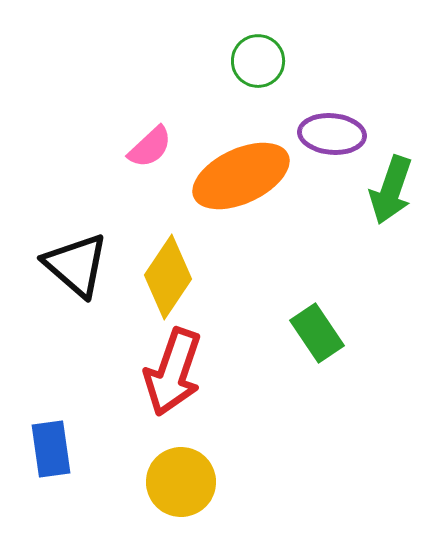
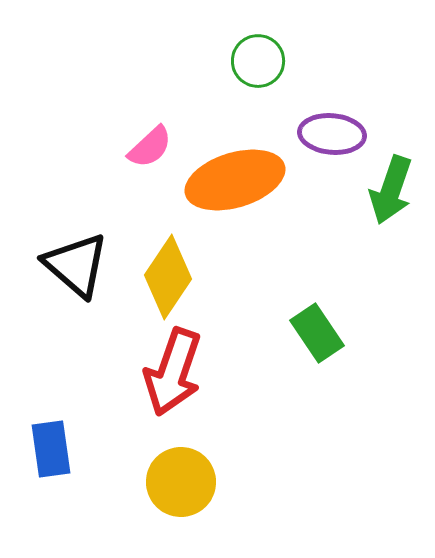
orange ellipse: moved 6 px left, 4 px down; rotated 8 degrees clockwise
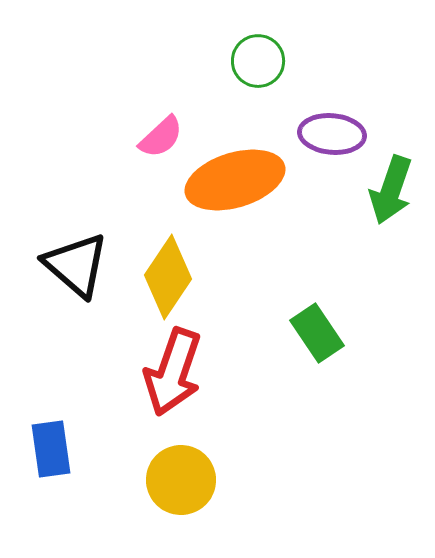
pink semicircle: moved 11 px right, 10 px up
yellow circle: moved 2 px up
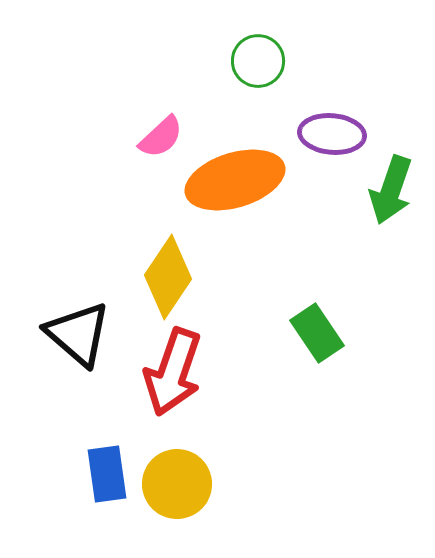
black triangle: moved 2 px right, 69 px down
blue rectangle: moved 56 px right, 25 px down
yellow circle: moved 4 px left, 4 px down
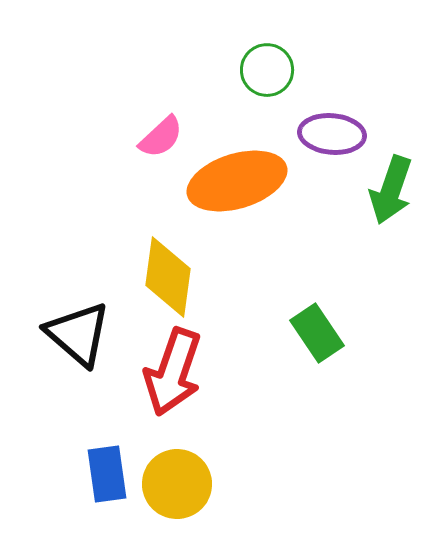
green circle: moved 9 px right, 9 px down
orange ellipse: moved 2 px right, 1 px down
yellow diamond: rotated 26 degrees counterclockwise
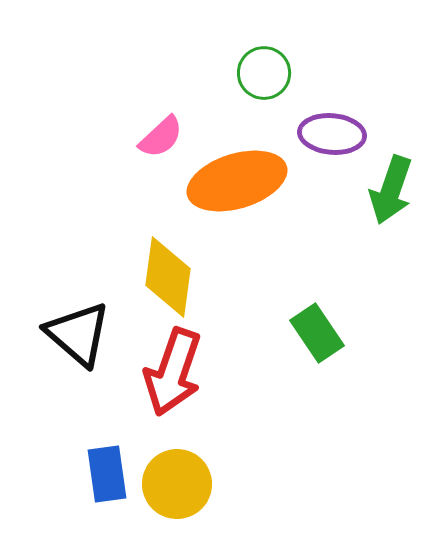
green circle: moved 3 px left, 3 px down
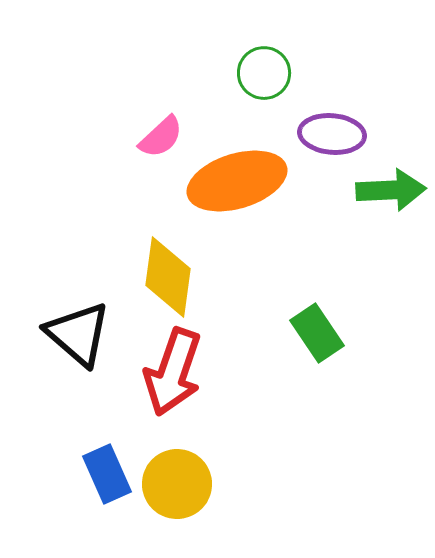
green arrow: rotated 112 degrees counterclockwise
blue rectangle: rotated 16 degrees counterclockwise
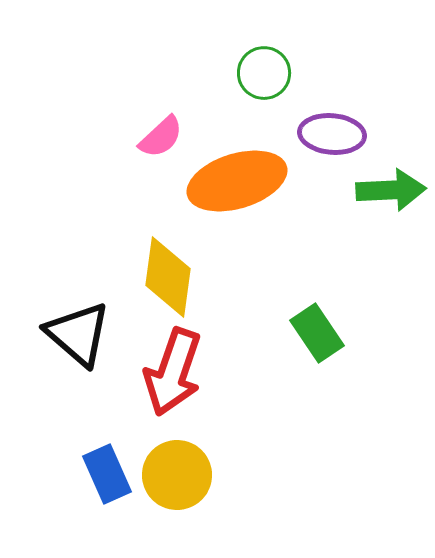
yellow circle: moved 9 px up
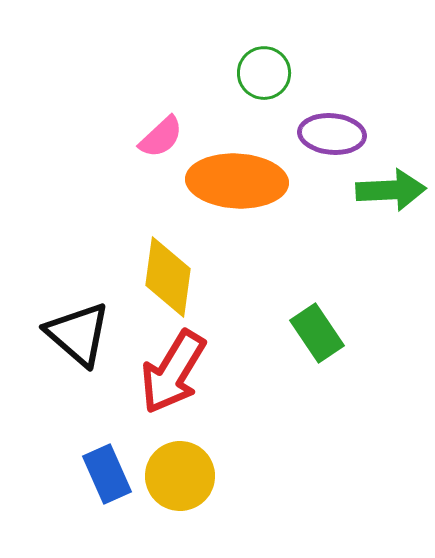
orange ellipse: rotated 20 degrees clockwise
red arrow: rotated 12 degrees clockwise
yellow circle: moved 3 px right, 1 px down
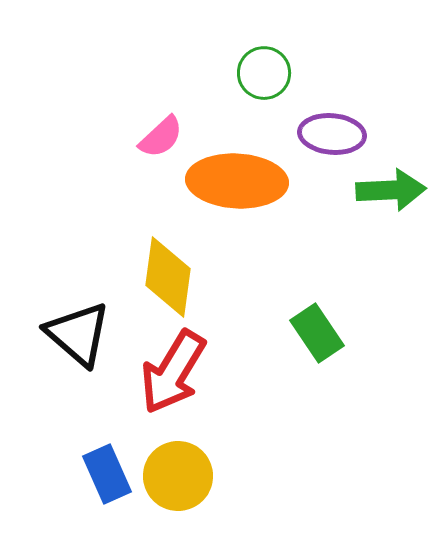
yellow circle: moved 2 px left
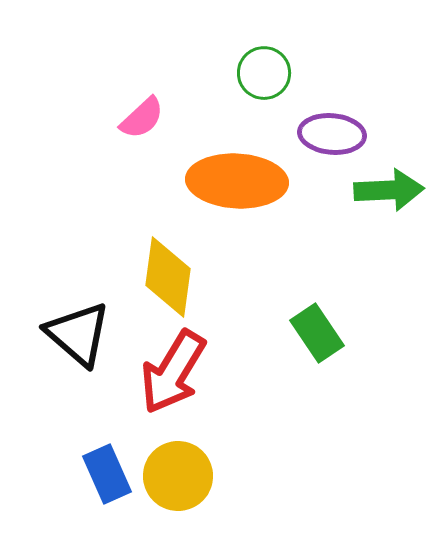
pink semicircle: moved 19 px left, 19 px up
green arrow: moved 2 px left
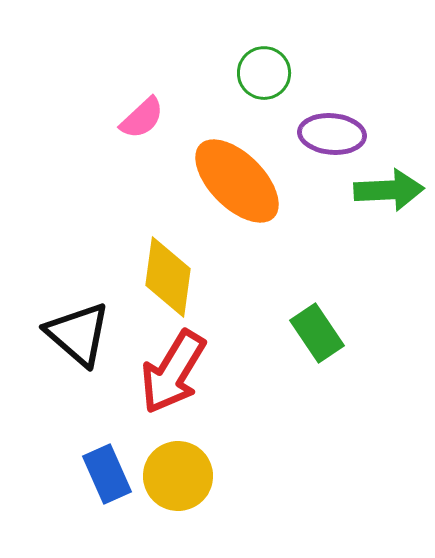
orange ellipse: rotated 42 degrees clockwise
